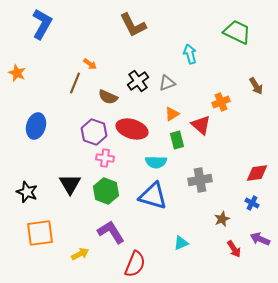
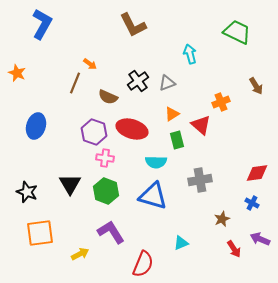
red semicircle: moved 8 px right
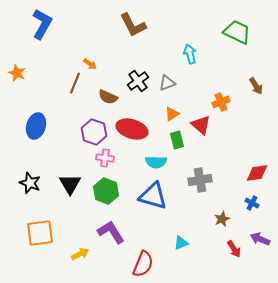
black star: moved 3 px right, 9 px up
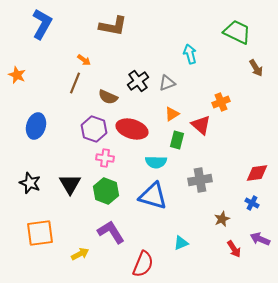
brown L-shape: moved 20 px left, 1 px down; rotated 52 degrees counterclockwise
orange arrow: moved 6 px left, 4 px up
orange star: moved 2 px down
brown arrow: moved 18 px up
purple hexagon: moved 3 px up
green rectangle: rotated 30 degrees clockwise
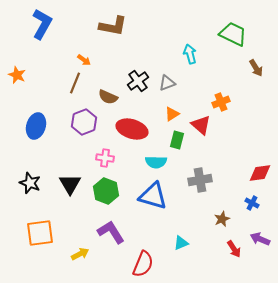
green trapezoid: moved 4 px left, 2 px down
purple hexagon: moved 10 px left, 7 px up; rotated 20 degrees clockwise
red diamond: moved 3 px right
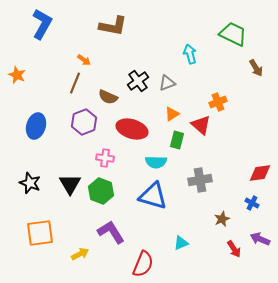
orange cross: moved 3 px left
green hexagon: moved 5 px left
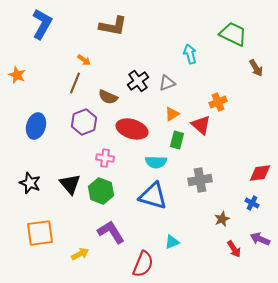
black triangle: rotated 10 degrees counterclockwise
cyan triangle: moved 9 px left, 1 px up
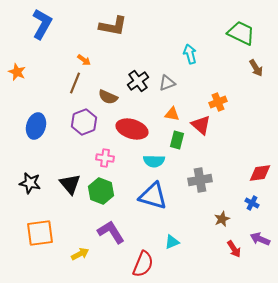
green trapezoid: moved 8 px right, 1 px up
orange star: moved 3 px up
orange triangle: rotated 42 degrees clockwise
cyan semicircle: moved 2 px left, 1 px up
black star: rotated 10 degrees counterclockwise
